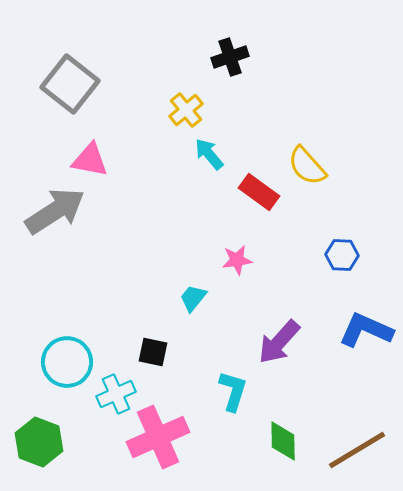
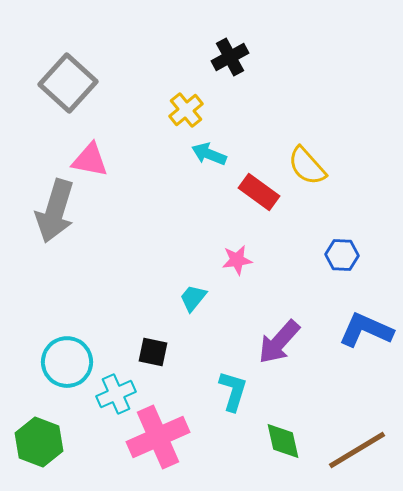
black cross: rotated 9 degrees counterclockwise
gray square: moved 2 px left, 1 px up; rotated 4 degrees clockwise
cyan arrow: rotated 28 degrees counterclockwise
gray arrow: rotated 140 degrees clockwise
green diamond: rotated 12 degrees counterclockwise
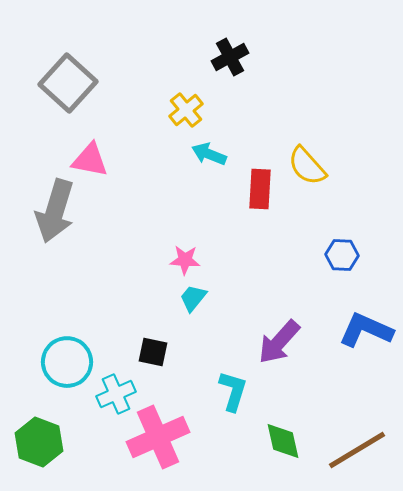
red rectangle: moved 1 px right, 3 px up; rotated 57 degrees clockwise
pink star: moved 52 px left; rotated 12 degrees clockwise
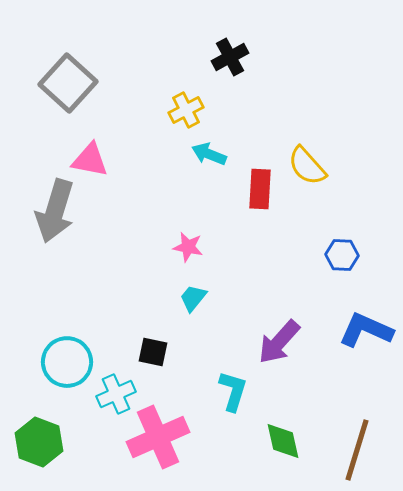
yellow cross: rotated 12 degrees clockwise
pink star: moved 3 px right, 13 px up; rotated 8 degrees clockwise
brown line: rotated 42 degrees counterclockwise
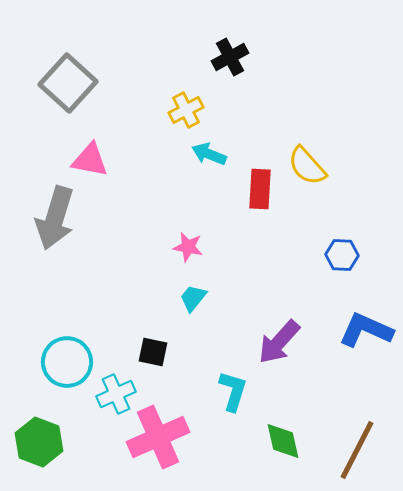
gray arrow: moved 7 px down
brown line: rotated 10 degrees clockwise
